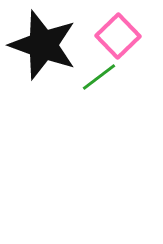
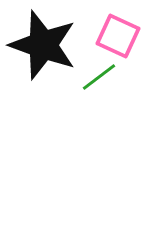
pink square: rotated 21 degrees counterclockwise
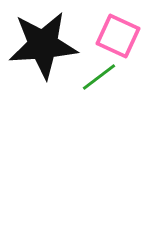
black star: rotated 24 degrees counterclockwise
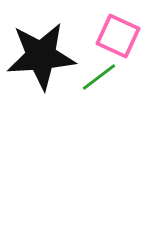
black star: moved 2 px left, 11 px down
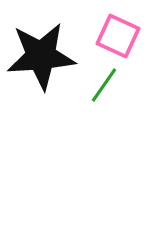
green line: moved 5 px right, 8 px down; rotated 18 degrees counterclockwise
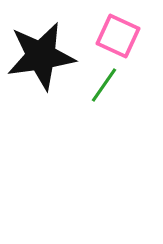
black star: rotated 4 degrees counterclockwise
